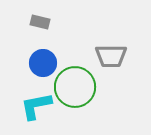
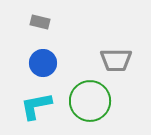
gray trapezoid: moved 5 px right, 4 px down
green circle: moved 15 px right, 14 px down
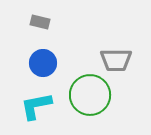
green circle: moved 6 px up
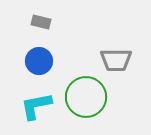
gray rectangle: moved 1 px right
blue circle: moved 4 px left, 2 px up
green circle: moved 4 px left, 2 px down
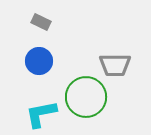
gray rectangle: rotated 12 degrees clockwise
gray trapezoid: moved 1 px left, 5 px down
cyan L-shape: moved 5 px right, 8 px down
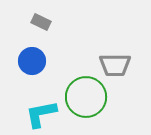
blue circle: moved 7 px left
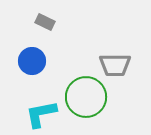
gray rectangle: moved 4 px right
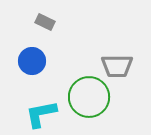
gray trapezoid: moved 2 px right, 1 px down
green circle: moved 3 px right
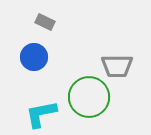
blue circle: moved 2 px right, 4 px up
